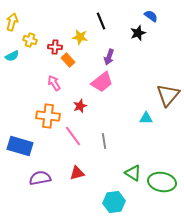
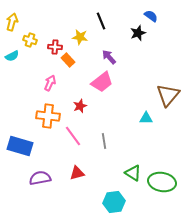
purple arrow: rotated 119 degrees clockwise
pink arrow: moved 4 px left; rotated 56 degrees clockwise
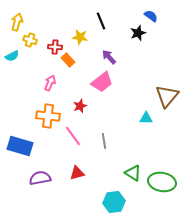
yellow arrow: moved 5 px right
brown triangle: moved 1 px left, 1 px down
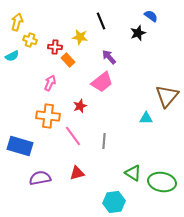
gray line: rotated 14 degrees clockwise
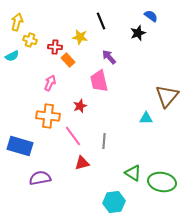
pink trapezoid: moved 3 px left, 1 px up; rotated 115 degrees clockwise
red triangle: moved 5 px right, 10 px up
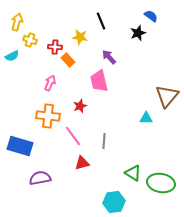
green ellipse: moved 1 px left, 1 px down
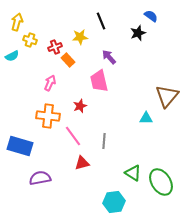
yellow star: rotated 14 degrees counterclockwise
red cross: rotated 24 degrees counterclockwise
green ellipse: moved 1 px up; rotated 48 degrees clockwise
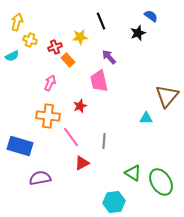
pink line: moved 2 px left, 1 px down
red triangle: rotated 14 degrees counterclockwise
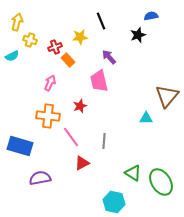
blue semicircle: rotated 48 degrees counterclockwise
black star: moved 2 px down
cyan hexagon: rotated 20 degrees clockwise
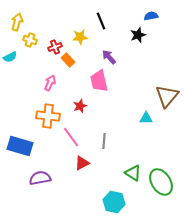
cyan semicircle: moved 2 px left, 1 px down
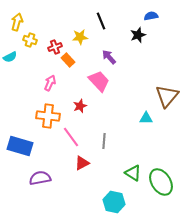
pink trapezoid: rotated 150 degrees clockwise
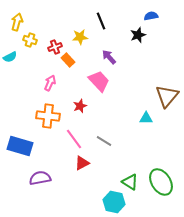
pink line: moved 3 px right, 2 px down
gray line: rotated 63 degrees counterclockwise
green triangle: moved 3 px left, 9 px down
